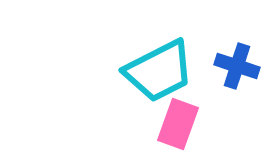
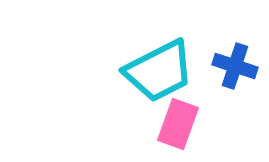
blue cross: moved 2 px left
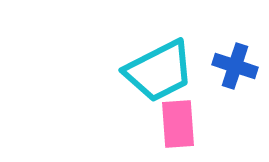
pink rectangle: rotated 24 degrees counterclockwise
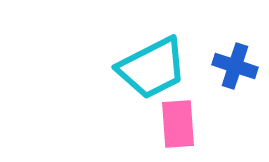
cyan trapezoid: moved 7 px left, 3 px up
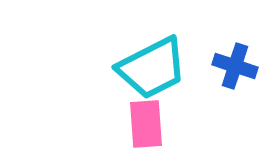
pink rectangle: moved 32 px left
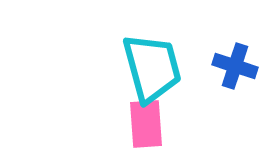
cyan trapezoid: rotated 78 degrees counterclockwise
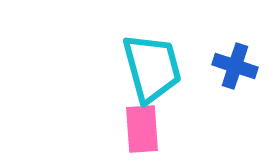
pink rectangle: moved 4 px left, 5 px down
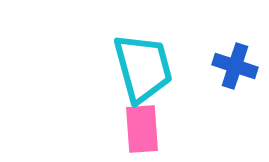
cyan trapezoid: moved 9 px left
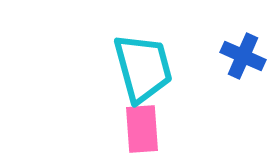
blue cross: moved 8 px right, 10 px up; rotated 6 degrees clockwise
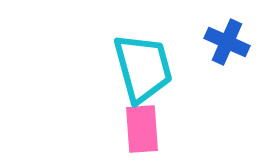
blue cross: moved 16 px left, 14 px up
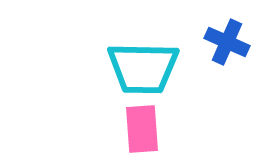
cyan trapezoid: rotated 106 degrees clockwise
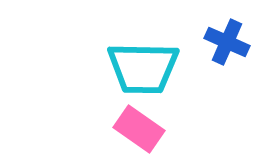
pink rectangle: moved 3 px left; rotated 51 degrees counterclockwise
